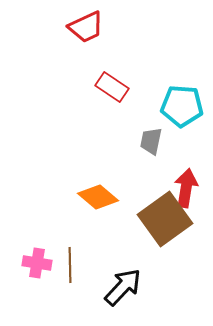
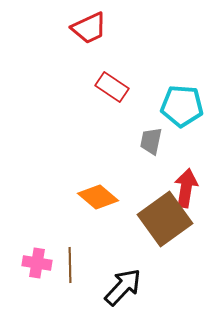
red trapezoid: moved 3 px right, 1 px down
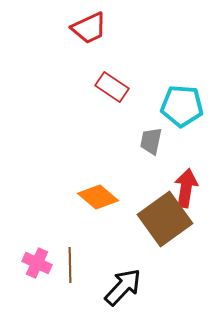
pink cross: rotated 16 degrees clockwise
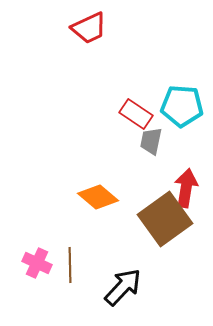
red rectangle: moved 24 px right, 27 px down
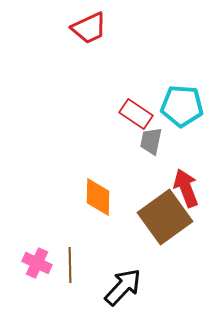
red arrow: rotated 30 degrees counterclockwise
orange diamond: rotated 51 degrees clockwise
brown square: moved 2 px up
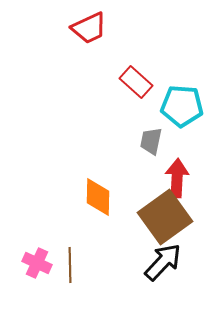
red rectangle: moved 32 px up; rotated 8 degrees clockwise
red arrow: moved 9 px left, 10 px up; rotated 24 degrees clockwise
black arrow: moved 40 px right, 25 px up
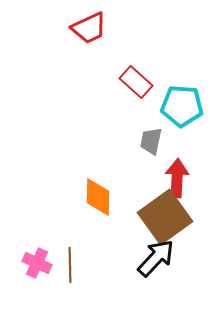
black arrow: moved 7 px left, 4 px up
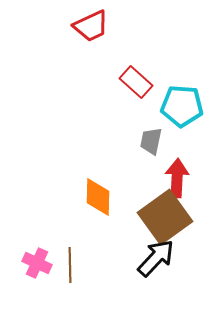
red trapezoid: moved 2 px right, 2 px up
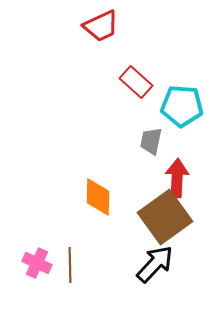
red trapezoid: moved 10 px right
black arrow: moved 1 px left, 6 px down
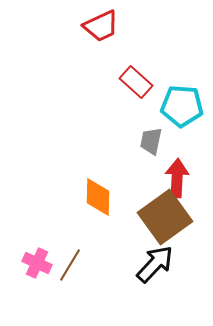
brown line: rotated 32 degrees clockwise
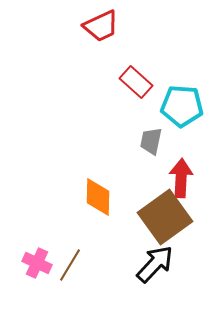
red arrow: moved 4 px right
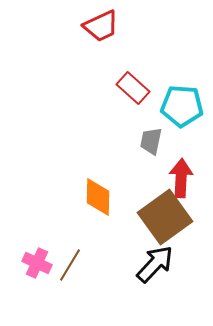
red rectangle: moved 3 px left, 6 px down
